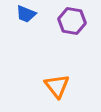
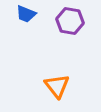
purple hexagon: moved 2 px left
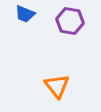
blue trapezoid: moved 1 px left
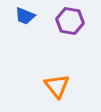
blue trapezoid: moved 2 px down
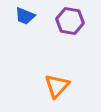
orange triangle: rotated 20 degrees clockwise
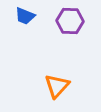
purple hexagon: rotated 8 degrees counterclockwise
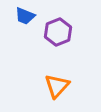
purple hexagon: moved 12 px left, 11 px down; rotated 24 degrees counterclockwise
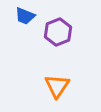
orange triangle: rotated 8 degrees counterclockwise
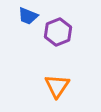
blue trapezoid: moved 3 px right
